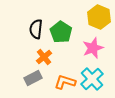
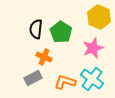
orange cross: rotated 28 degrees counterclockwise
cyan cross: rotated 10 degrees counterclockwise
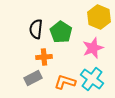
orange cross: rotated 28 degrees counterclockwise
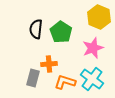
orange cross: moved 5 px right, 7 px down
gray rectangle: rotated 48 degrees counterclockwise
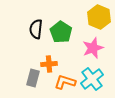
cyan cross: rotated 15 degrees clockwise
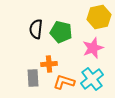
yellow hexagon: rotated 25 degrees clockwise
green pentagon: rotated 20 degrees counterclockwise
gray rectangle: rotated 18 degrees counterclockwise
orange L-shape: moved 1 px left
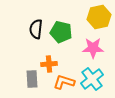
pink star: rotated 20 degrees clockwise
gray rectangle: moved 1 px left, 1 px down
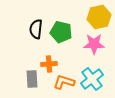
pink star: moved 1 px right, 4 px up
